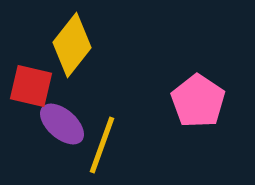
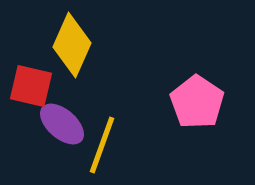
yellow diamond: rotated 14 degrees counterclockwise
pink pentagon: moved 1 px left, 1 px down
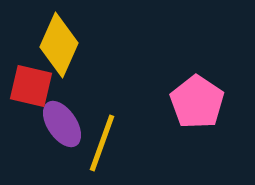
yellow diamond: moved 13 px left
purple ellipse: rotated 15 degrees clockwise
yellow line: moved 2 px up
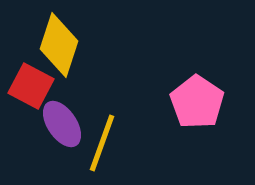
yellow diamond: rotated 6 degrees counterclockwise
red square: rotated 15 degrees clockwise
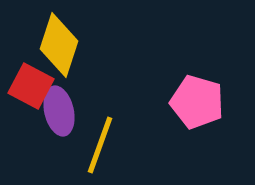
pink pentagon: rotated 18 degrees counterclockwise
purple ellipse: moved 3 px left, 13 px up; rotated 21 degrees clockwise
yellow line: moved 2 px left, 2 px down
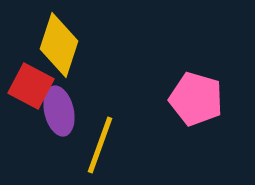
pink pentagon: moved 1 px left, 3 px up
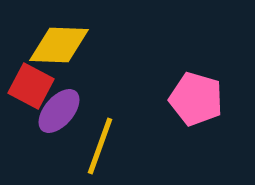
yellow diamond: rotated 74 degrees clockwise
purple ellipse: rotated 54 degrees clockwise
yellow line: moved 1 px down
